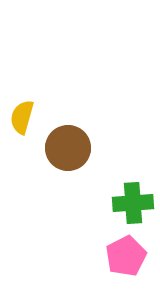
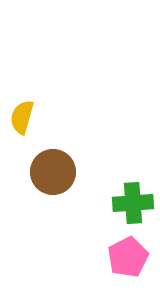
brown circle: moved 15 px left, 24 px down
pink pentagon: moved 2 px right, 1 px down
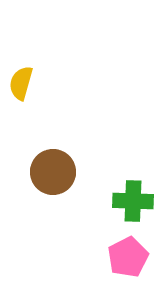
yellow semicircle: moved 1 px left, 34 px up
green cross: moved 2 px up; rotated 6 degrees clockwise
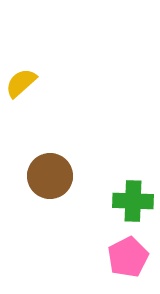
yellow semicircle: rotated 32 degrees clockwise
brown circle: moved 3 px left, 4 px down
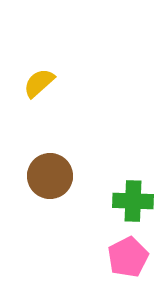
yellow semicircle: moved 18 px right
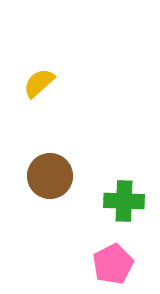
green cross: moved 9 px left
pink pentagon: moved 15 px left, 7 px down
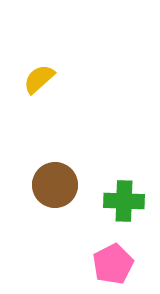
yellow semicircle: moved 4 px up
brown circle: moved 5 px right, 9 px down
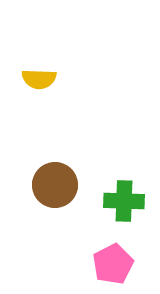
yellow semicircle: rotated 136 degrees counterclockwise
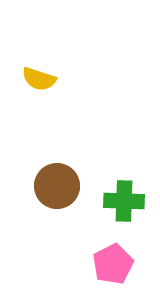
yellow semicircle: rotated 16 degrees clockwise
brown circle: moved 2 px right, 1 px down
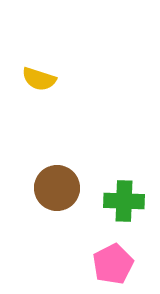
brown circle: moved 2 px down
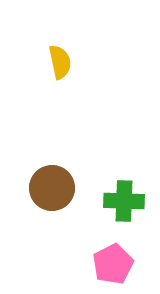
yellow semicircle: moved 21 px right, 17 px up; rotated 120 degrees counterclockwise
brown circle: moved 5 px left
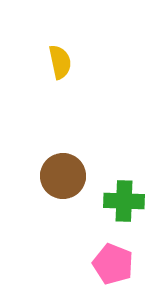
brown circle: moved 11 px right, 12 px up
pink pentagon: rotated 24 degrees counterclockwise
